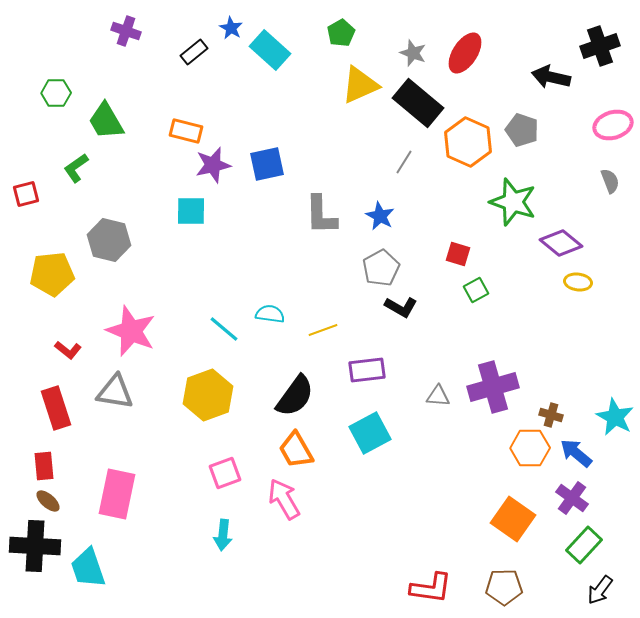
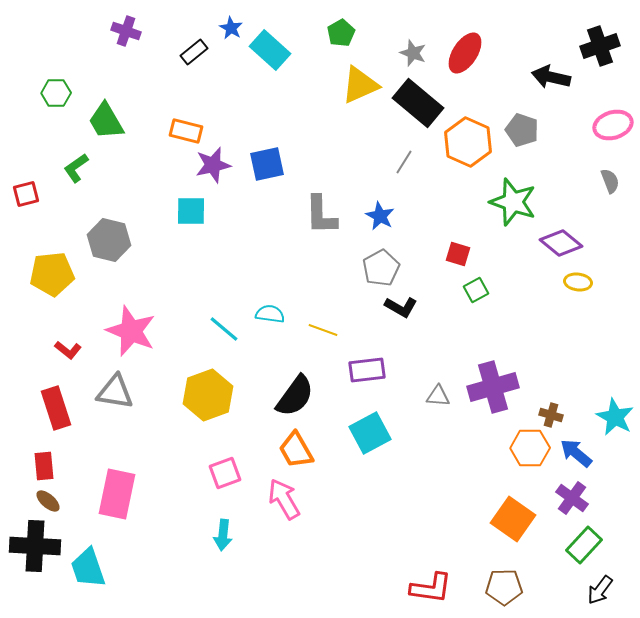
yellow line at (323, 330): rotated 40 degrees clockwise
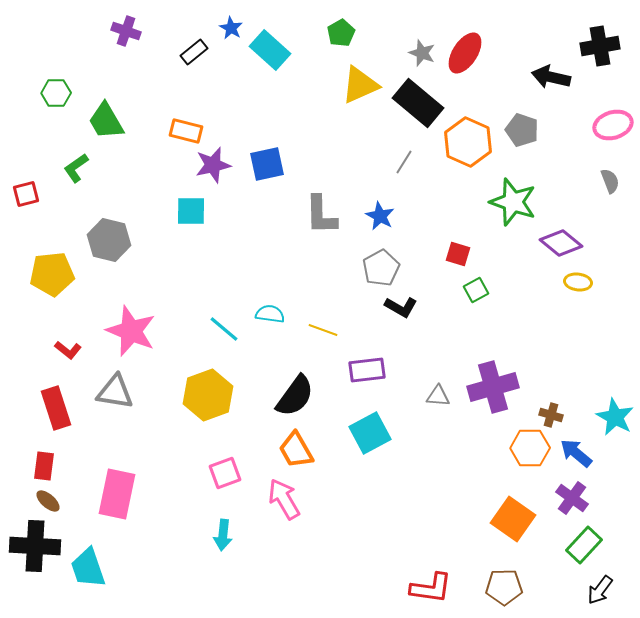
black cross at (600, 46): rotated 9 degrees clockwise
gray star at (413, 53): moved 9 px right
red rectangle at (44, 466): rotated 12 degrees clockwise
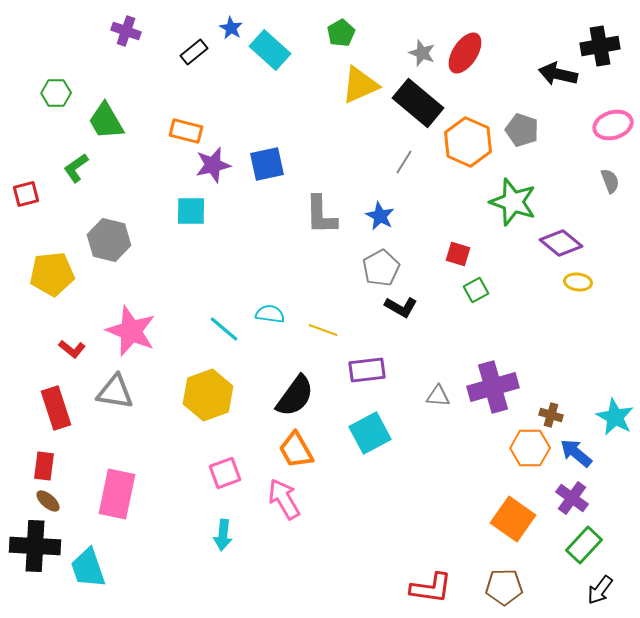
black arrow at (551, 77): moved 7 px right, 3 px up
red L-shape at (68, 350): moved 4 px right, 1 px up
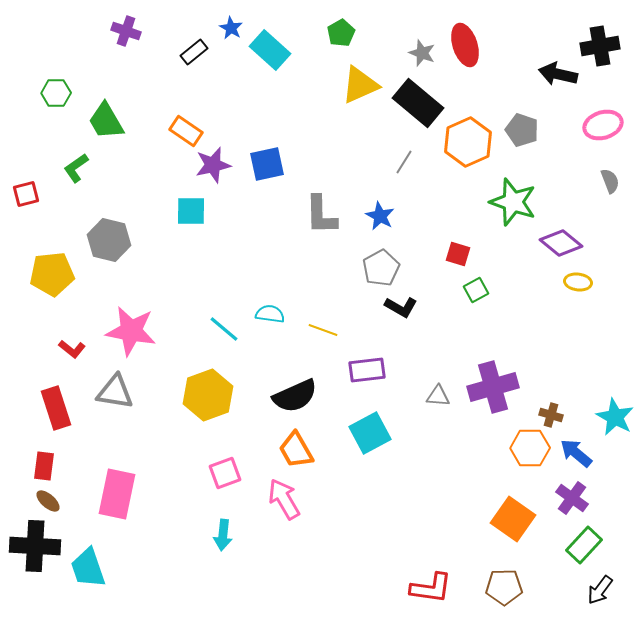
red ellipse at (465, 53): moved 8 px up; rotated 51 degrees counterclockwise
pink ellipse at (613, 125): moved 10 px left
orange rectangle at (186, 131): rotated 20 degrees clockwise
orange hexagon at (468, 142): rotated 12 degrees clockwise
pink star at (131, 331): rotated 12 degrees counterclockwise
black semicircle at (295, 396): rotated 30 degrees clockwise
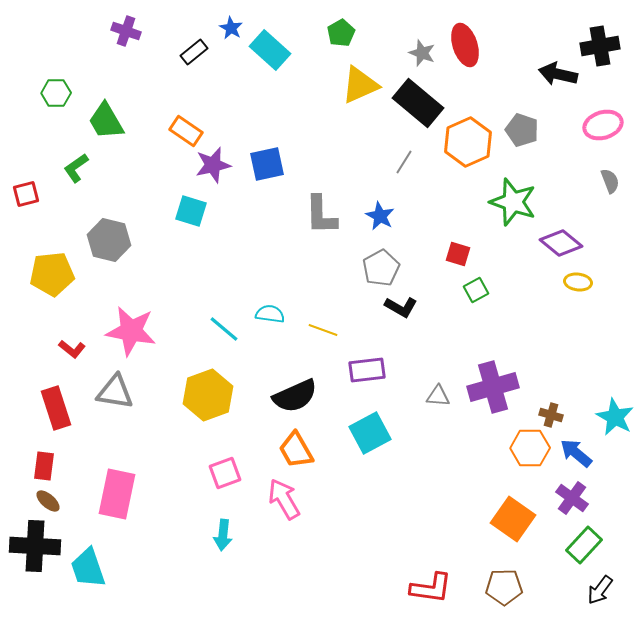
cyan square at (191, 211): rotated 16 degrees clockwise
